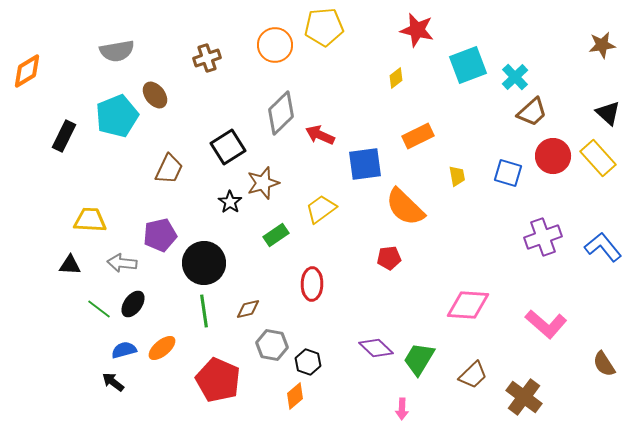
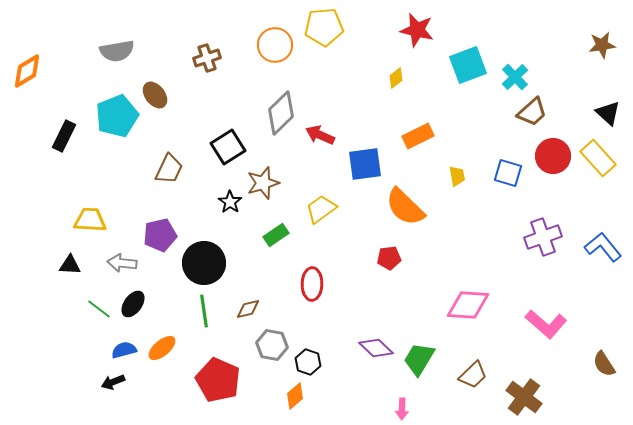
black arrow at (113, 382): rotated 60 degrees counterclockwise
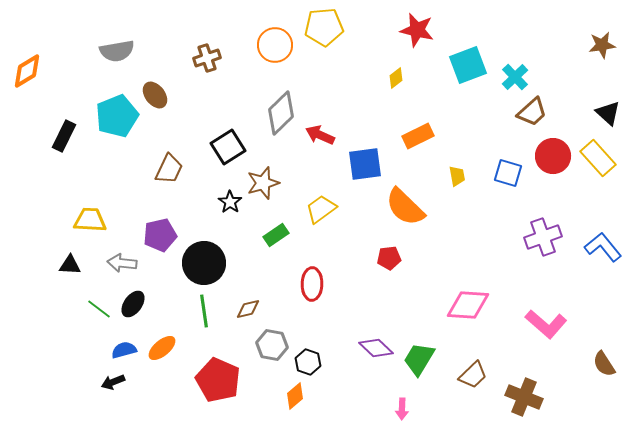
brown cross at (524, 397): rotated 15 degrees counterclockwise
